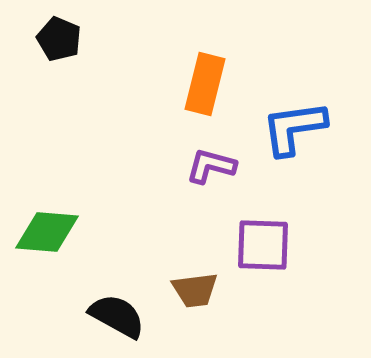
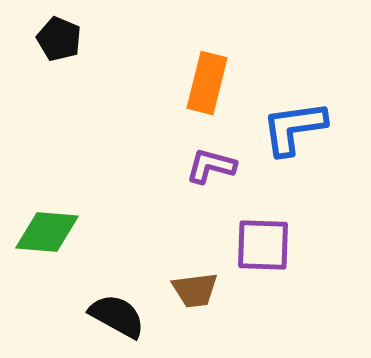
orange rectangle: moved 2 px right, 1 px up
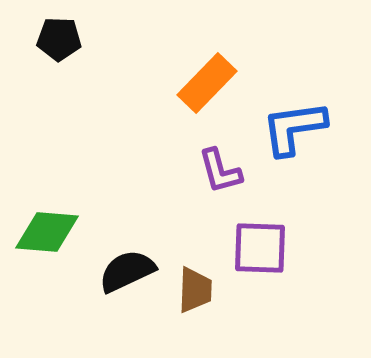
black pentagon: rotated 21 degrees counterclockwise
orange rectangle: rotated 30 degrees clockwise
purple L-shape: moved 9 px right, 5 px down; rotated 120 degrees counterclockwise
purple square: moved 3 px left, 3 px down
brown trapezoid: rotated 81 degrees counterclockwise
black semicircle: moved 10 px right, 45 px up; rotated 54 degrees counterclockwise
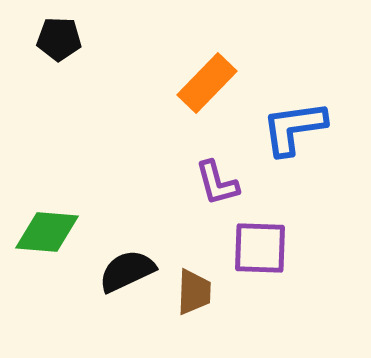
purple L-shape: moved 3 px left, 12 px down
brown trapezoid: moved 1 px left, 2 px down
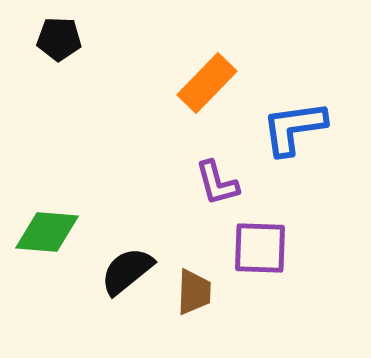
black semicircle: rotated 14 degrees counterclockwise
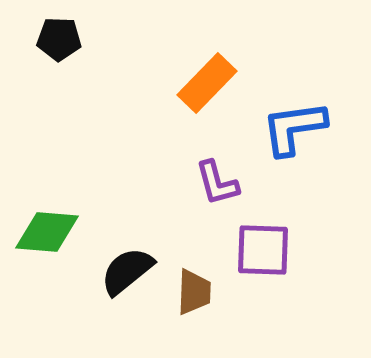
purple square: moved 3 px right, 2 px down
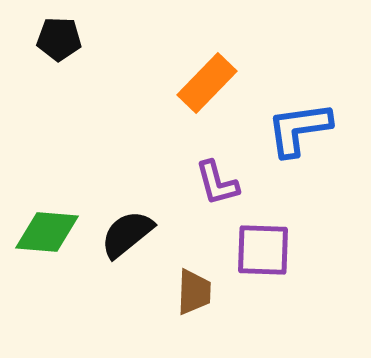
blue L-shape: moved 5 px right, 1 px down
black semicircle: moved 37 px up
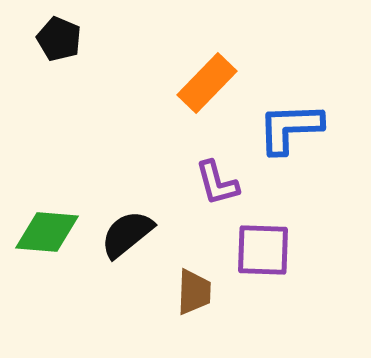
black pentagon: rotated 21 degrees clockwise
blue L-shape: moved 9 px left, 1 px up; rotated 6 degrees clockwise
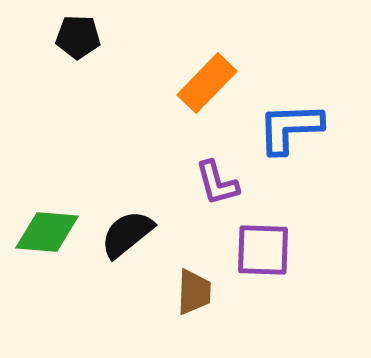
black pentagon: moved 19 px right, 2 px up; rotated 21 degrees counterclockwise
